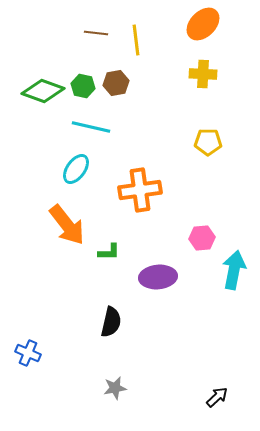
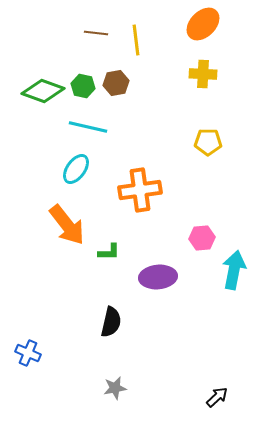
cyan line: moved 3 px left
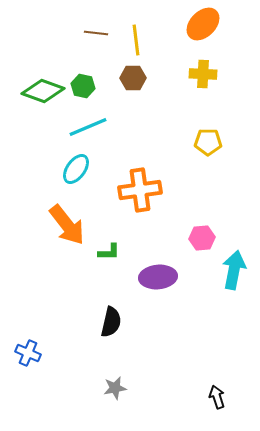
brown hexagon: moved 17 px right, 5 px up; rotated 10 degrees clockwise
cyan line: rotated 36 degrees counterclockwise
black arrow: rotated 65 degrees counterclockwise
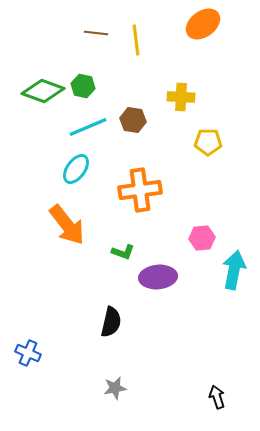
orange ellipse: rotated 8 degrees clockwise
yellow cross: moved 22 px left, 23 px down
brown hexagon: moved 42 px down; rotated 10 degrees clockwise
green L-shape: moved 14 px right; rotated 20 degrees clockwise
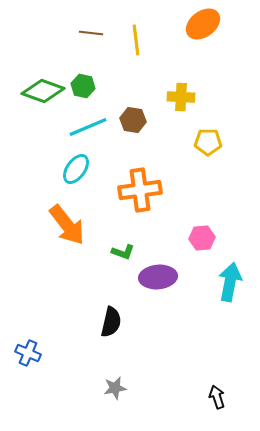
brown line: moved 5 px left
cyan arrow: moved 4 px left, 12 px down
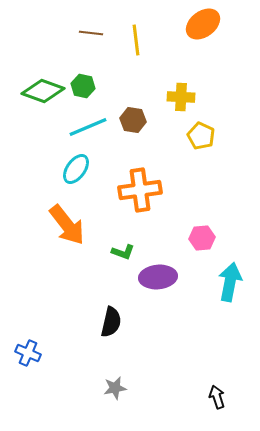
yellow pentagon: moved 7 px left, 6 px up; rotated 24 degrees clockwise
